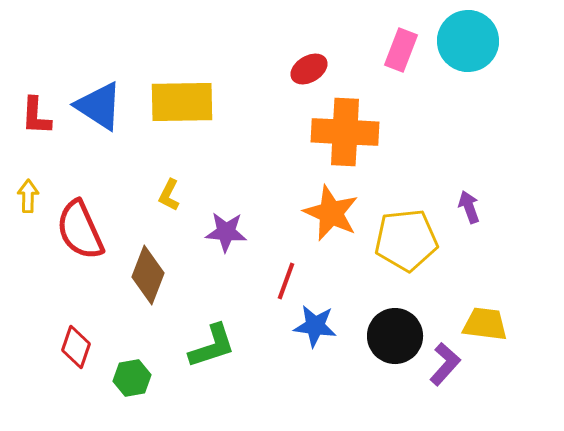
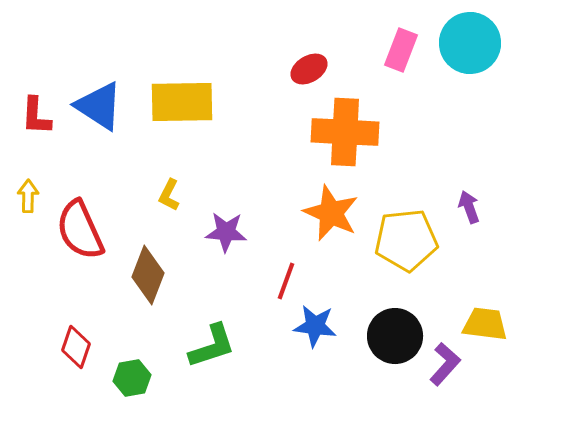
cyan circle: moved 2 px right, 2 px down
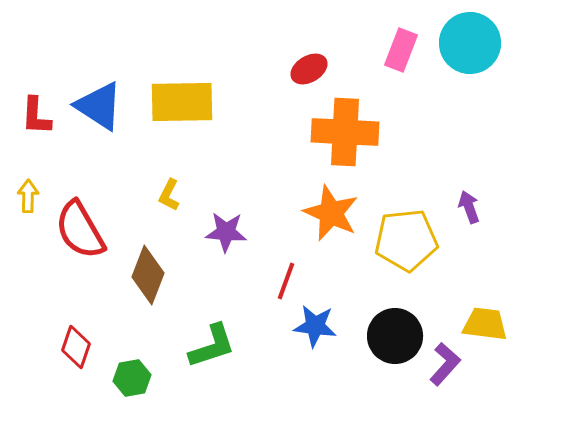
red semicircle: rotated 6 degrees counterclockwise
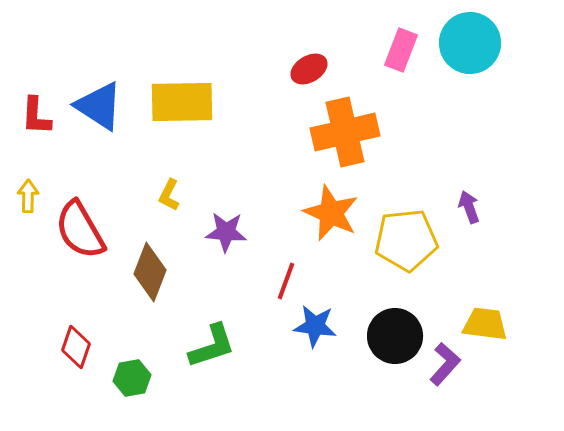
orange cross: rotated 16 degrees counterclockwise
brown diamond: moved 2 px right, 3 px up
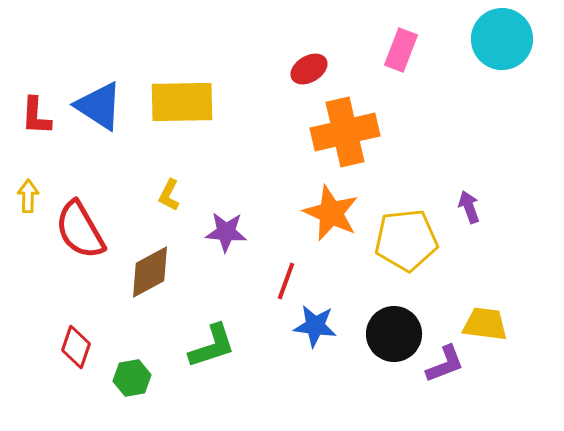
cyan circle: moved 32 px right, 4 px up
brown diamond: rotated 40 degrees clockwise
black circle: moved 1 px left, 2 px up
purple L-shape: rotated 27 degrees clockwise
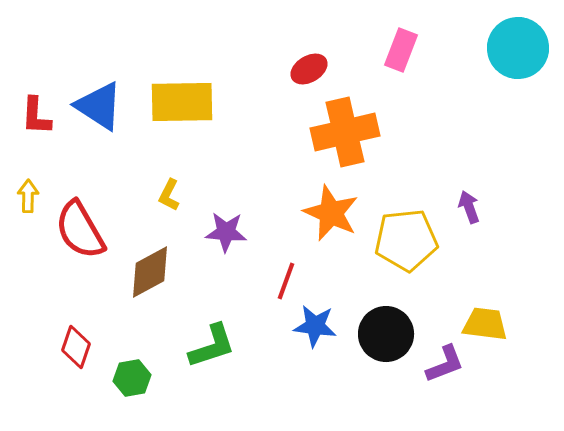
cyan circle: moved 16 px right, 9 px down
black circle: moved 8 px left
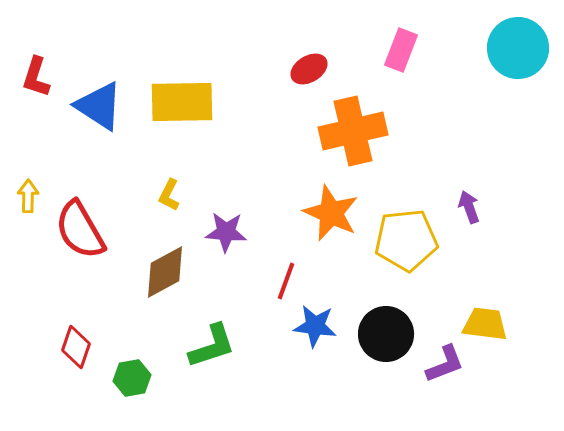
red L-shape: moved 39 px up; rotated 15 degrees clockwise
orange cross: moved 8 px right, 1 px up
brown diamond: moved 15 px right
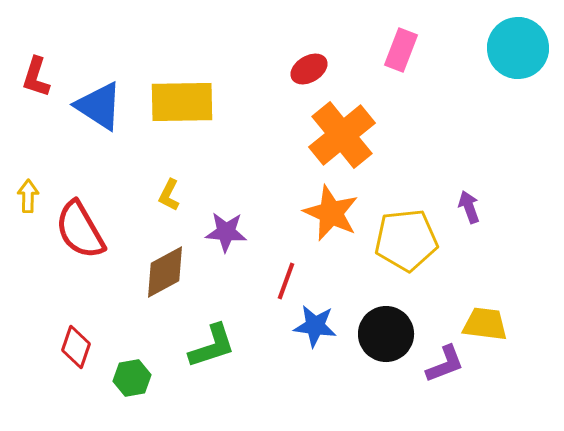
orange cross: moved 11 px left, 4 px down; rotated 26 degrees counterclockwise
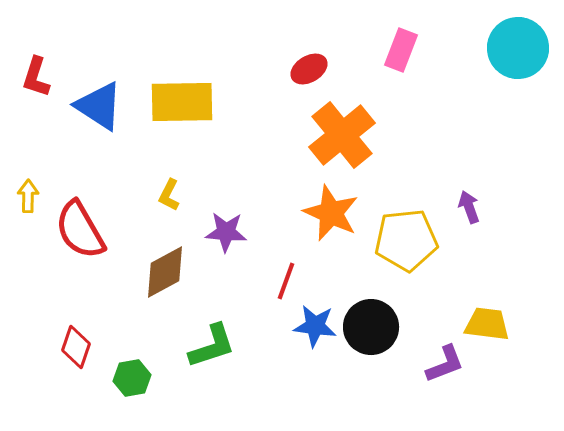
yellow trapezoid: moved 2 px right
black circle: moved 15 px left, 7 px up
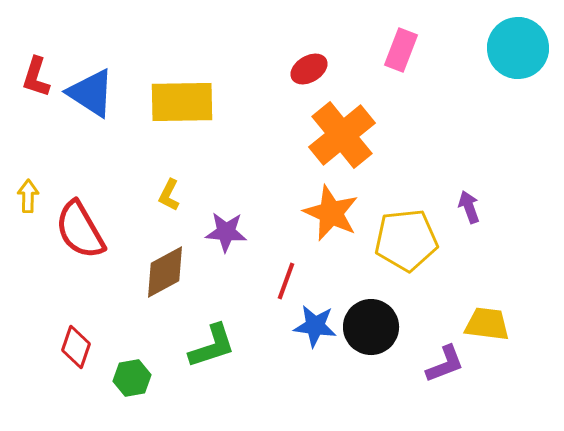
blue triangle: moved 8 px left, 13 px up
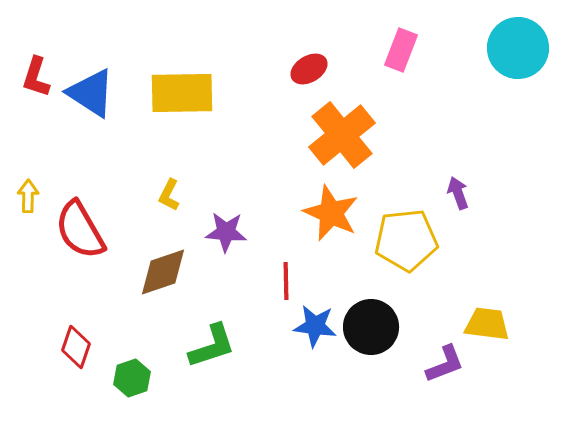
yellow rectangle: moved 9 px up
purple arrow: moved 11 px left, 14 px up
brown diamond: moved 2 px left; rotated 10 degrees clockwise
red line: rotated 21 degrees counterclockwise
green hexagon: rotated 9 degrees counterclockwise
